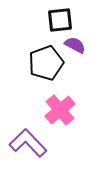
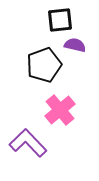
purple semicircle: rotated 15 degrees counterclockwise
black pentagon: moved 2 px left, 2 px down
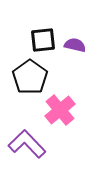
black square: moved 17 px left, 20 px down
black pentagon: moved 14 px left, 12 px down; rotated 16 degrees counterclockwise
purple L-shape: moved 1 px left, 1 px down
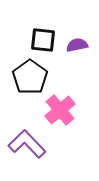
black square: rotated 12 degrees clockwise
purple semicircle: moved 2 px right; rotated 25 degrees counterclockwise
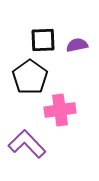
black square: rotated 8 degrees counterclockwise
pink cross: rotated 32 degrees clockwise
